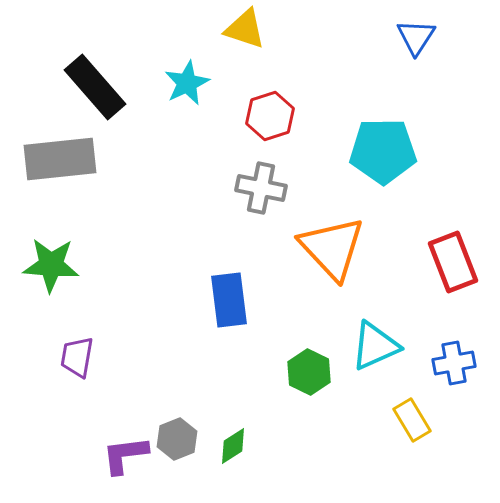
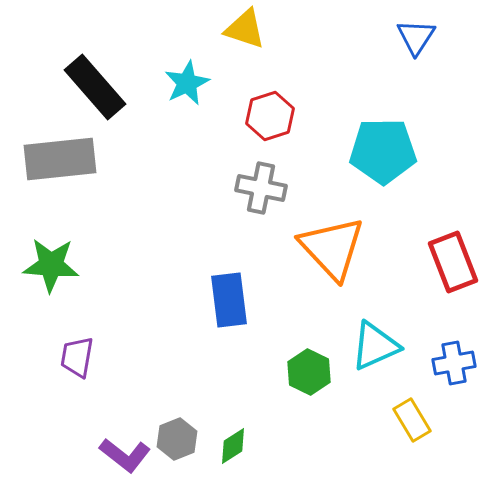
purple L-shape: rotated 135 degrees counterclockwise
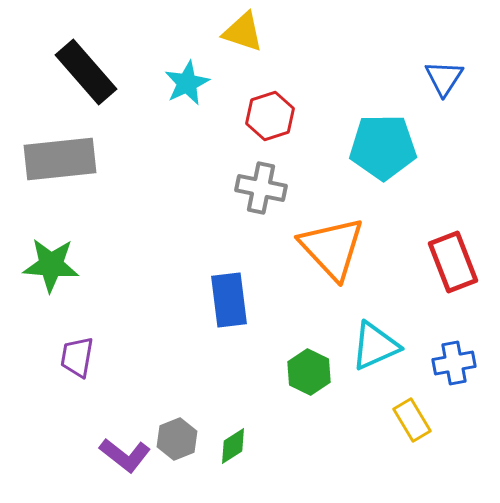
yellow triangle: moved 2 px left, 3 px down
blue triangle: moved 28 px right, 41 px down
black rectangle: moved 9 px left, 15 px up
cyan pentagon: moved 4 px up
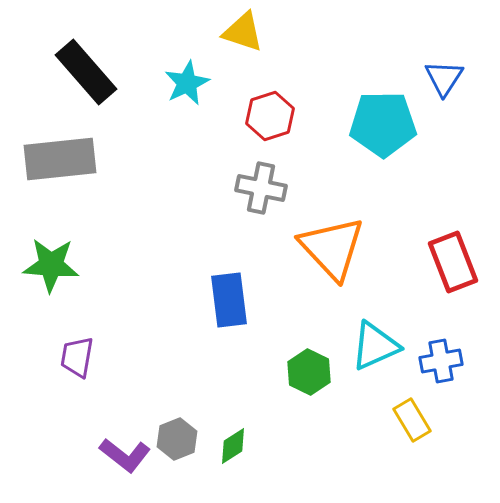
cyan pentagon: moved 23 px up
blue cross: moved 13 px left, 2 px up
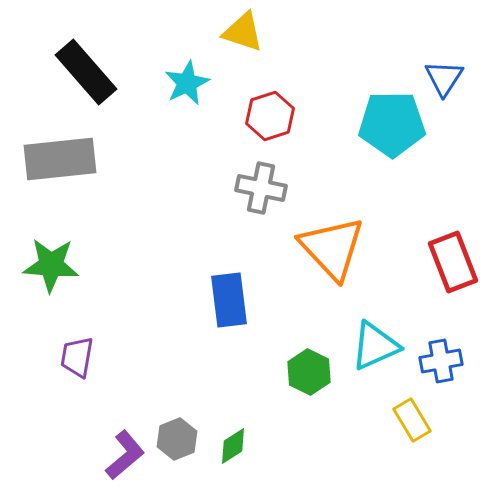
cyan pentagon: moved 9 px right
purple L-shape: rotated 78 degrees counterclockwise
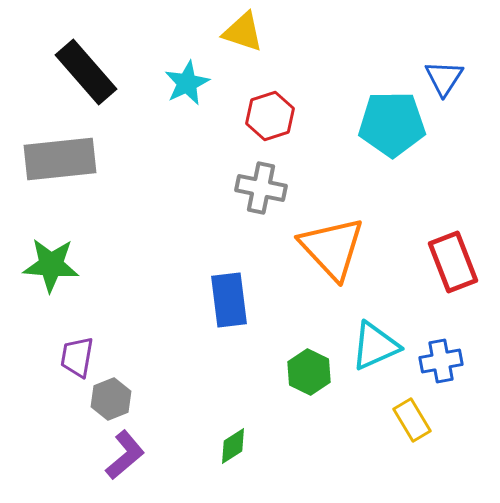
gray hexagon: moved 66 px left, 40 px up
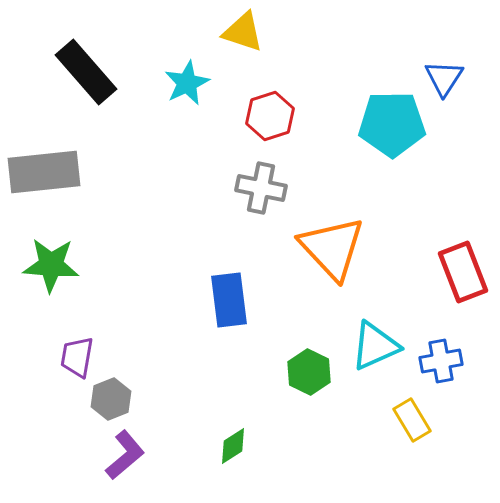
gray rectangle: moved 16 px left, 13 px down
red rectangle: moved 10 px right, 10 px down
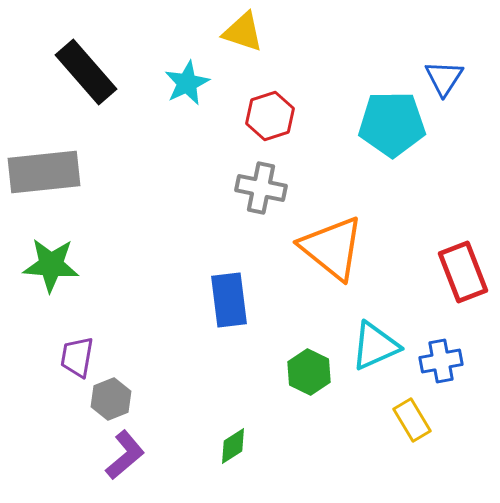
orange triangle: rotated 8 degrees counterclockwise
